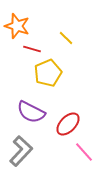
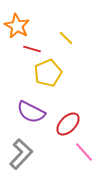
orange star: rotated 10 degrees clockwise
gray L-shape: moved 3 px down
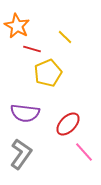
yellow line: moved 1 px left, 1 px up
purple semicircle: moved 6 px left, 1 px down; rotated 20 degrees counterclockwise
gray L-shape: rotated 8 degrees counterclockwise
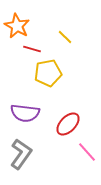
yellow pentagon: rotated 12 degrees clockwise
pink line: moved 3 px right
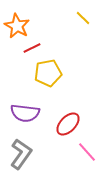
yellow line: moved 18 px right, 19 px up
red line: moved 1 px up; rotated 42 degrees counterclockwise
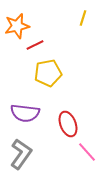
yellow line: rotated 63 degrees clockwise
orange star: rotated 30 degrees clockwise
red line: moved 3 px right, 3 px up
red ellipse: rotated 65 degrees counterclockwise
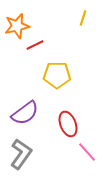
yellow pentagon: moved 9 px right, 2 px down; rotated 12 degrees clockwise
purple semicircle: rotated 44 degrees counterclockwise
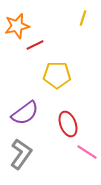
pink line: rotated 15 degrees counterclockwise
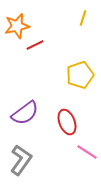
yellow pentagon: moved 23 px right; rotated 20 degrees counterclockwise
red ellipse: moved 1 px left, 2 px up
gray L-shape: moved 6 px down
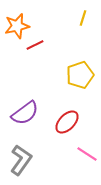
red ellipse: rotated 65 degrees clockwise
pink line: moved 2 px down
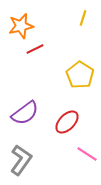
orange star: moved 4 px right
red line: moved 4 px down
yellow pentagon: rotated 20 degrees counterclockwise
